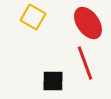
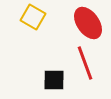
black square: moved 1 px right, 1 px up
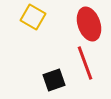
red ellipse: moved 1 px right, 1 px down; rotated 16 degrees clockwise
black square: rotated 20 degrees counterclockwise
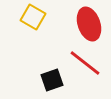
red line: rotated 32 degrees counterclockwise
black square: moved 2 px left
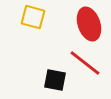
yellow square: rotated 15 degrees counterclockwise
black square: moved 3 px right; rotated 30 degrees clockwise
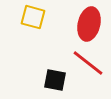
red ellipse: rotated 32 degrees clockwise
red line: moved 3 px right
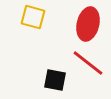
red ellipse: moved 1 px left
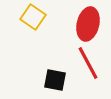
yellow square: rotated 20 degrees clockwise
red line: rotated 24 degrees clockwise
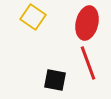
red ellipse: moved 1 px left, 1 px up
red line: rotated 8 degrees clockwise
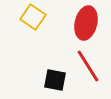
red ellipse: moved 1 px left
red line: moved 3 px down; rotated 12 degrees counterclockwise
